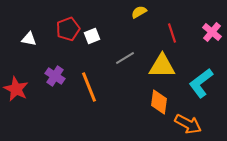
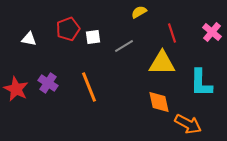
white square: moved 1 px right, 1 px down; rotated 14 degrees clockwise
gray line: moved 1 px left, 12 px up
yellow triangle: moved 3 px up
purple cross: moved 7 px left, 7 px down
cyan L-shape: rotated 52 degrees counterclockwise
orange diamond: rotated 20 degrees counterclockwise
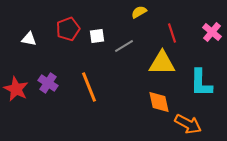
white square: moved 4 px right, 1 px up
